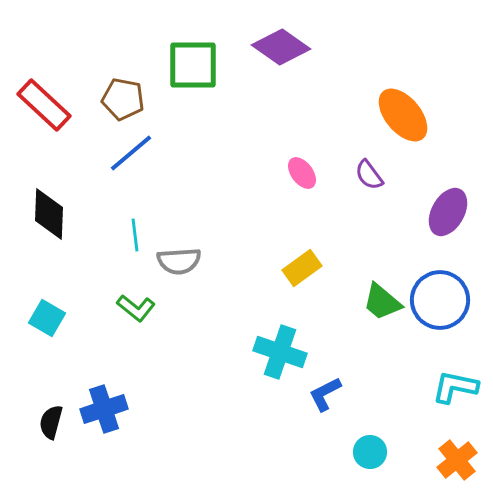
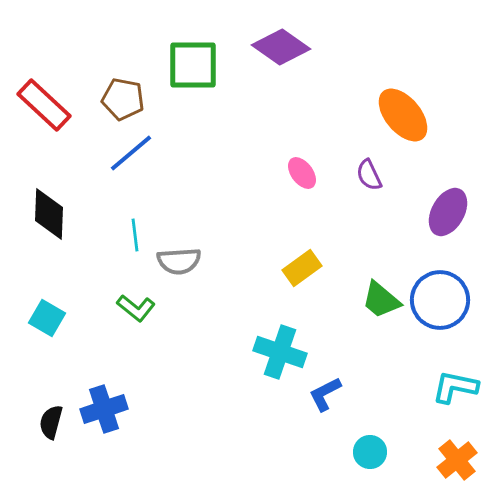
purple semicircle: rotated 12 degrees clockwise
green trapezoid: moved 1 px left, 2 px up
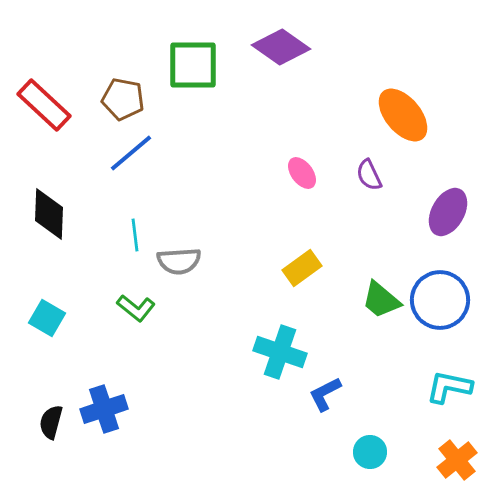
cyan L-shape: moved 6 px left
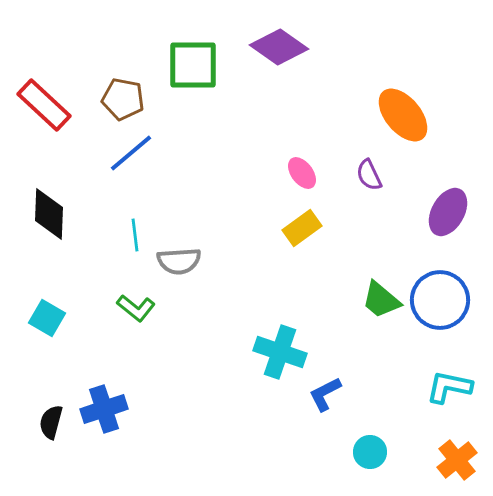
purple diamond: moved 2 px left
yellow rectangle: moved 40 px up
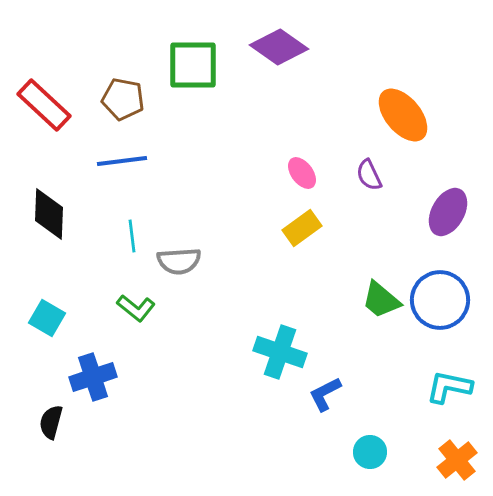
blue line: moved 9 px left, 8 px down; rotated 33 degrees clockwise
cyan line: moved 3 px left, 1 px down
blue cross: moved 11 px left, 32 px up
